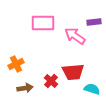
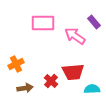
purple rectangle: rotated 56 degrees clockwise
cyan semicircle: rotated 21 degrees counterclockwise
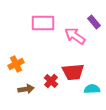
brown arrow: moved 1 px right, 1 px down
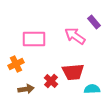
pink rectangle: moved 9 px left, 16 px down
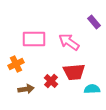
pink arrow: moved 6 px left, 6 px down
red trapezoid: moved 1 px right
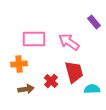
orange cross: moved 3 px right; rotated 21 degrees clockwise
red trapezoid: rotated 100 degrees counterclockwise
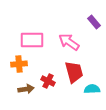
pink rectangle: moved 2 px left, 1 px down
red cross: moved 3 px left; rotated 16 degrees counterclockwise
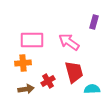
purple rectangle: rotated 56 degrees clockwise
orange cross: moved 4 px right, 1 px up
red cross: rotated 32 degrees clockwise
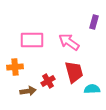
orange cross: moved 8 px left, 4 px down
brown arrow: moved 2 px right, 2 px down
